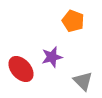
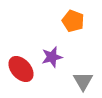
gray triangle: rotated 15 degrees clockwise
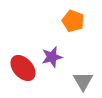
red ellipse: moved 2 px right, 1 px up
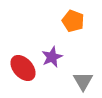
purple star: rotated 10 degrees counterclockwise
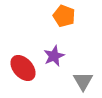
orange pentagon: moved 9 px left, 5 px up
purple star: moved 2 px right, 1 px up
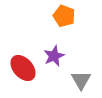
gray triangle: moved 2 px left, 1 px up
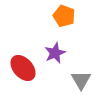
purple star: moved 1 px right, 3 px up
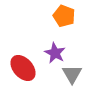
purple star: rotated 20 degrees counterclockwise
gray triangle: moved 9 px left, 6 px up
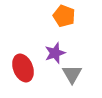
purple star: rotated 25 degrees clockwise
red ellipse: rotated 20 degrees clockwise
